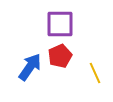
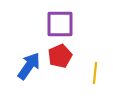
blue arrow: moved 1 px left, 1 px up
yellow line: rotated 30 degrees clockwise
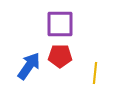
red pentagon: rotated 25 degrees clockwise
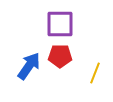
yellow line: rotated 15 degrees clockwise
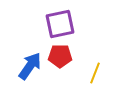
purple square: rotated 12 degrees counterclockwise
blue arrow: moved 1 px right
